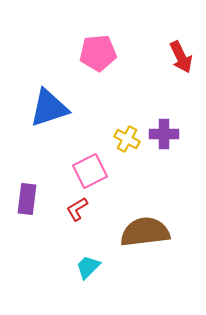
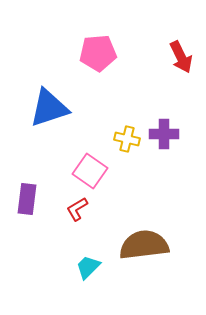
yellow cross: rotated 15 degrees counterclockwise
pink square: rotated 28 degrees counterclockwise
brown semicircle: moved 1 px left, 13 px down
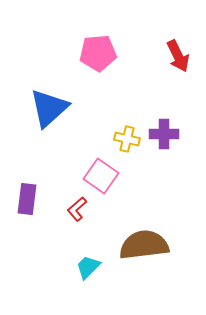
red arrow: moved 3 px left, 1 px up
blue triangle: rotated 24 degrees counterclockwise
pink square: moved 11 px right, 5 px down
red L-shape: rotated 10 degrees counterclockwise
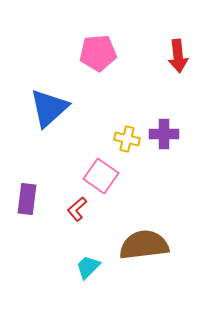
red arrow: rotated 20 degrees clockwise
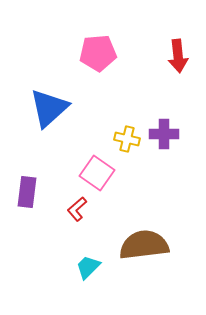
pink square: moved 4 px left, 3 px up
purple rectangle: moved 7 px up
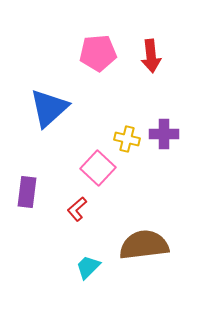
red arrow: moved 27 px left
pink square: moved 1 px right, 5 px up; rotated 8 degrees clockwise
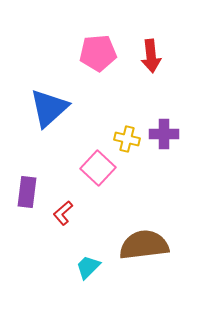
red L-shape: moved 14 px left, 4 px down
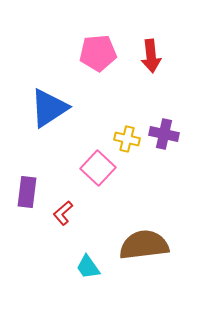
blue triangle: rotated 9 degrees clockwise
purple cross: rotated 12 degrees clockwise
cyan trapezoid: rotated 80 degrees counterclockwise
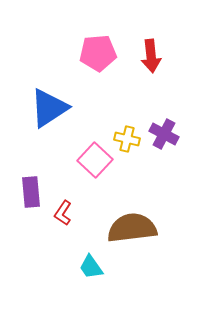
purple cross: rotated 16 degrees clockwise
pink square: moved 3 px left, 8 px up
purple rectangle: moved 4 px right; rotated 12 degrees counterclockwise
red L-shape: rotated 15 degrees counterclockwise
brown semicircle: moved 12 px left, 17 px up
cyan trapezoid: moved 3 px right
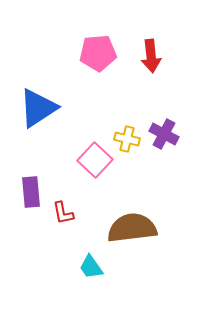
blue triangle: moved 11 px left
red L-shape: rotated 45 degrees counterclockwise
